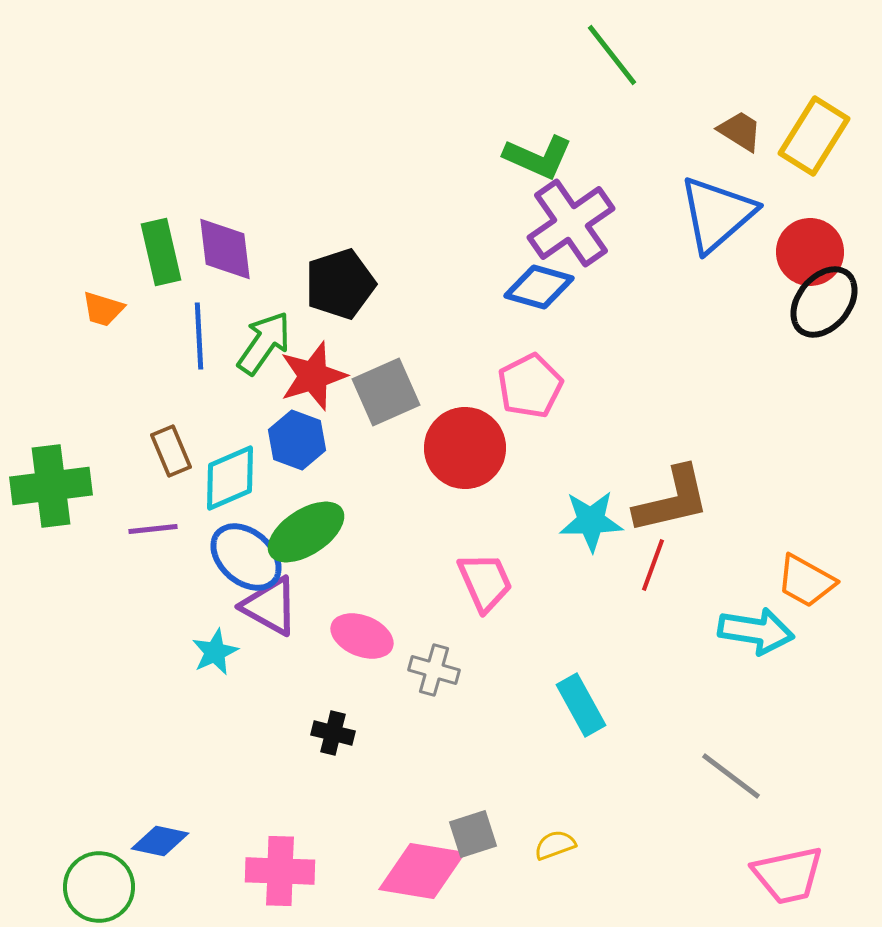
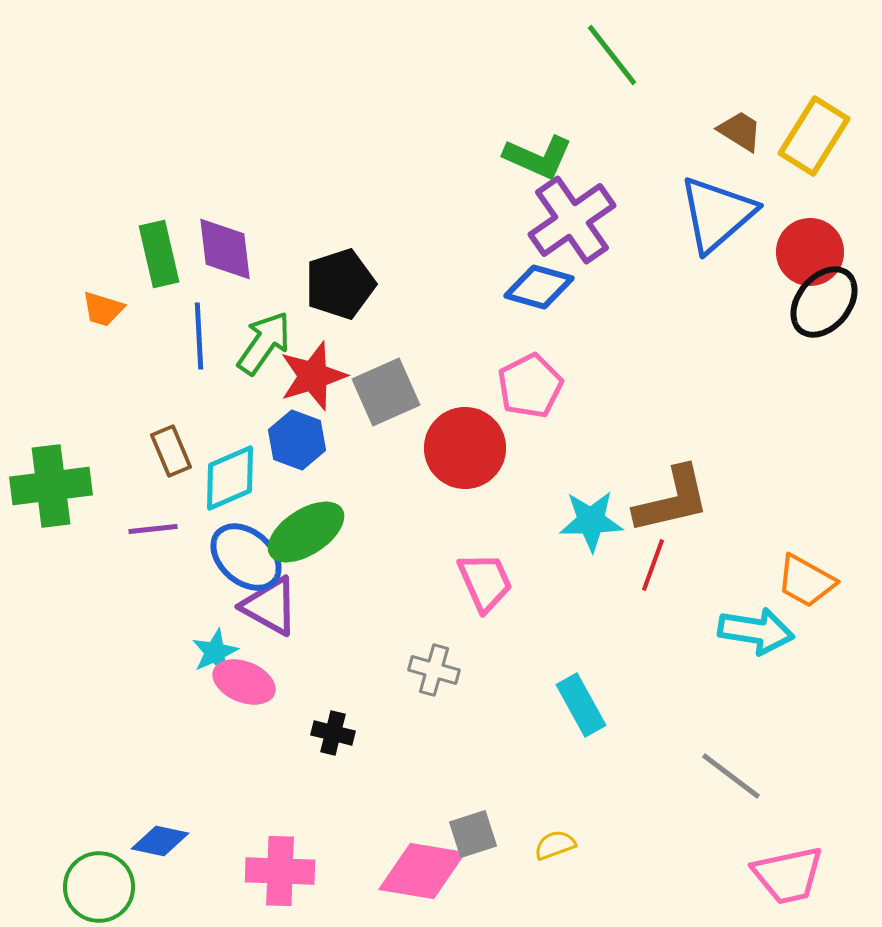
purple cross at (571, 223): moved 1 px right, 3 px up
green rectangle at (161, 252): moved 2 px left, 2 px down
pink ellipse at (362, 636): moved 118 px left, 46 px down
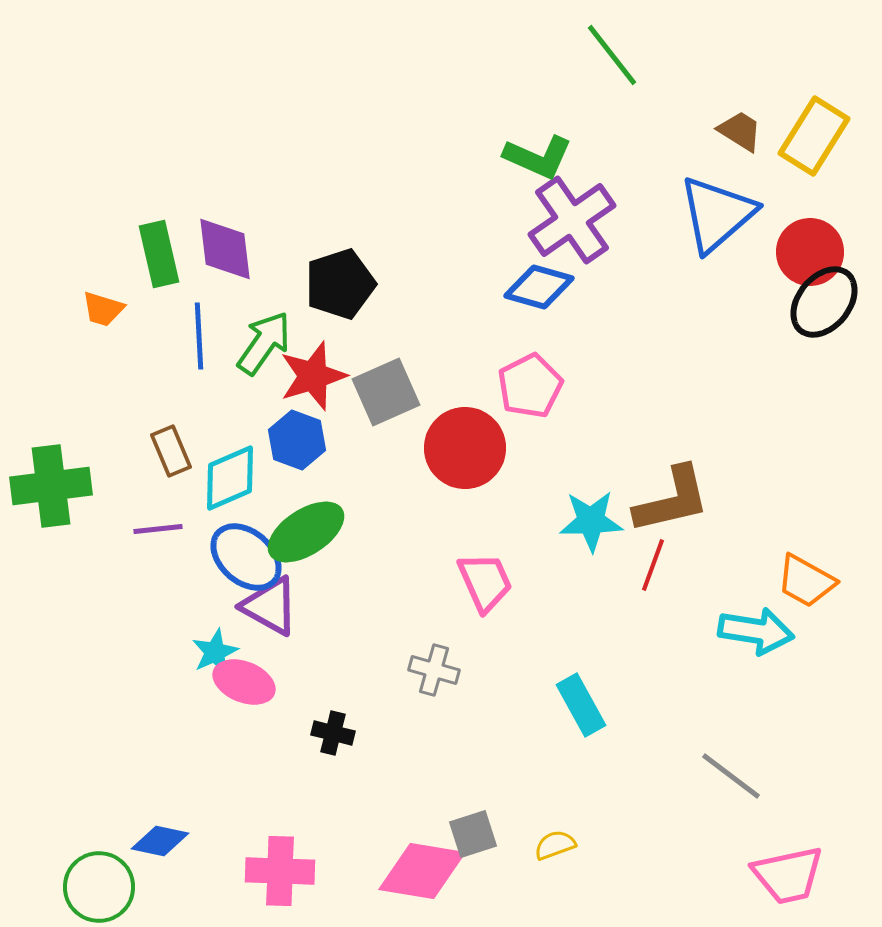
purple line at (153, 529): moved 5 px right
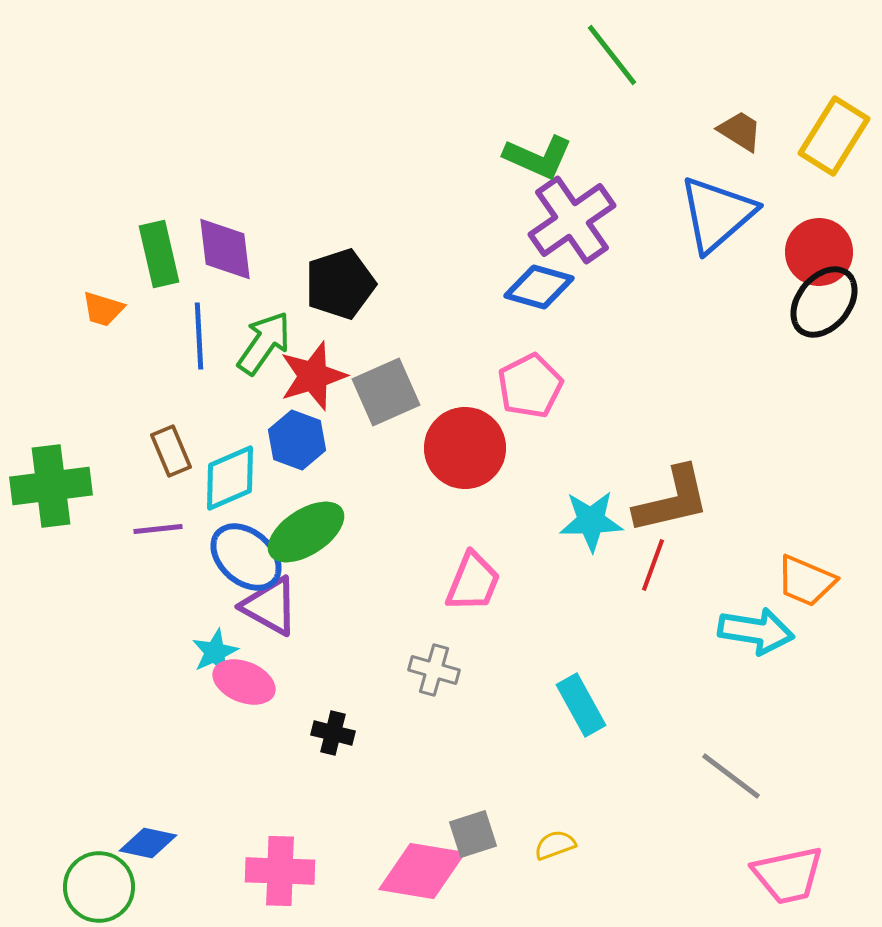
yellow rectangle at (814, 136): moved 20 px right
red circle at (810, 252): moved 9 px right
orange trapezoid at (806, 581): rotated 6 degrees counterclockwise
pink trapezoid at (485, 582): moved 12 px left; rotated 46 degrees clockwise
blue diamond at (160, 841): moved 12 px left, 2 px down
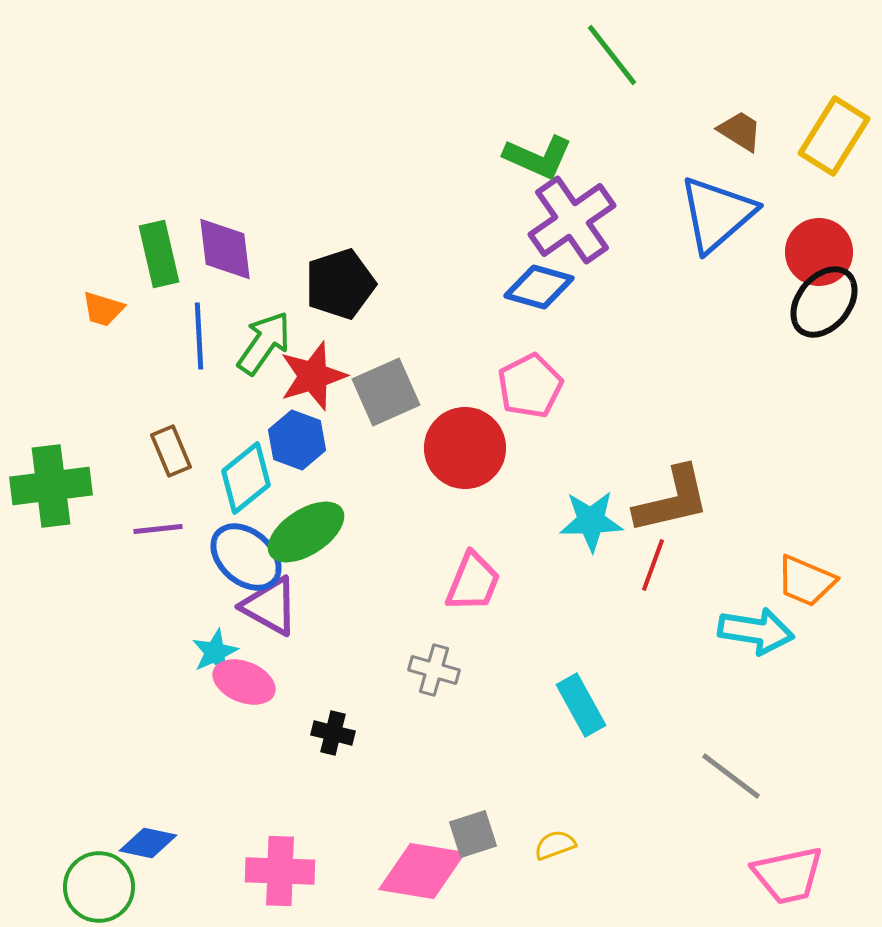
cyan diamond at (230, 478): moved 16 px right; rotated 16 degrees counterclockwise
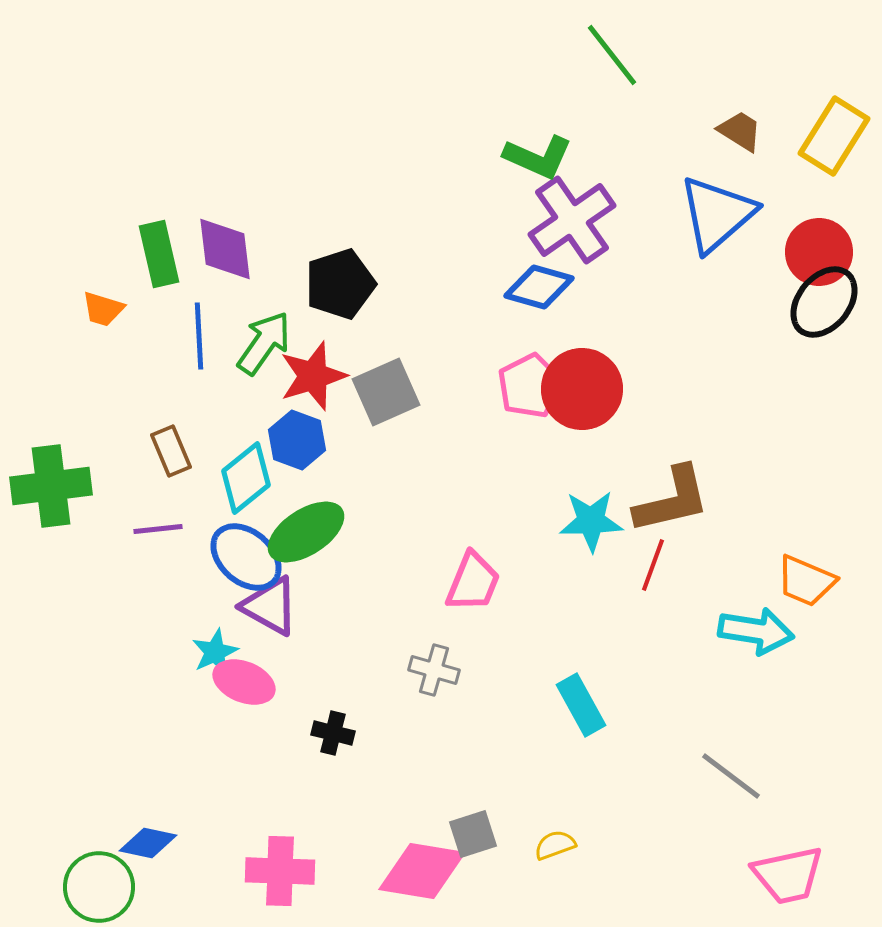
red circle at (465, 448): moved 117 px right, 59 px up
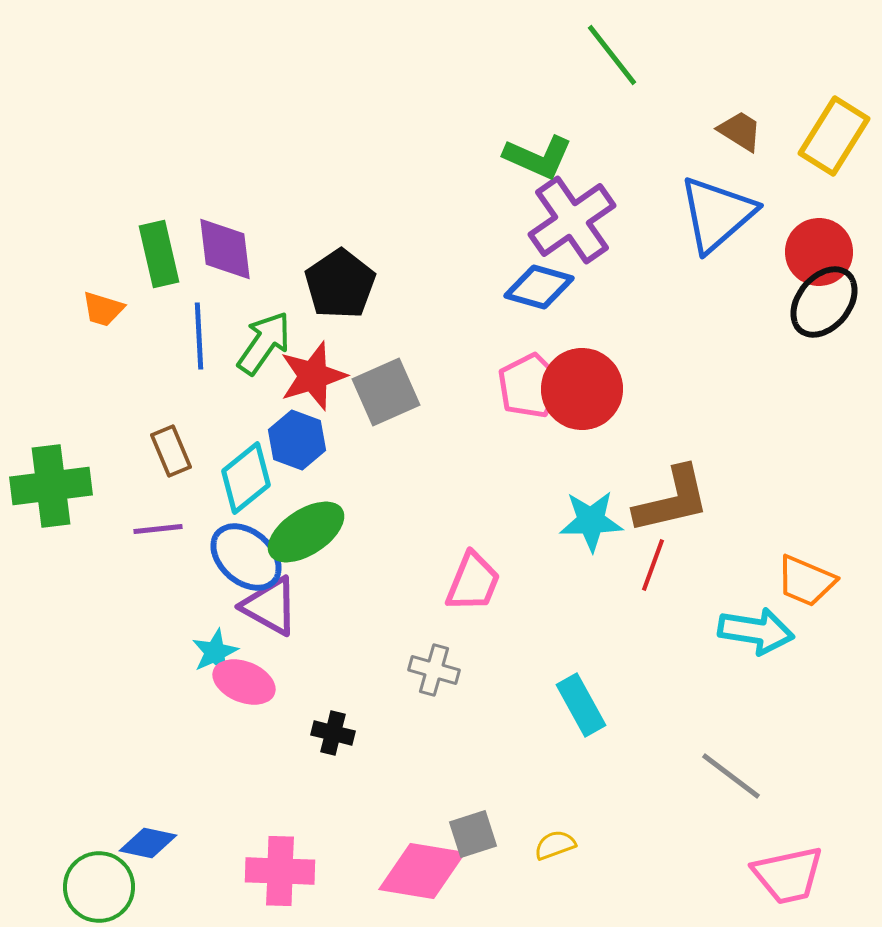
black pentagon at (340, 284): rotated 16 degrees counterclockwise
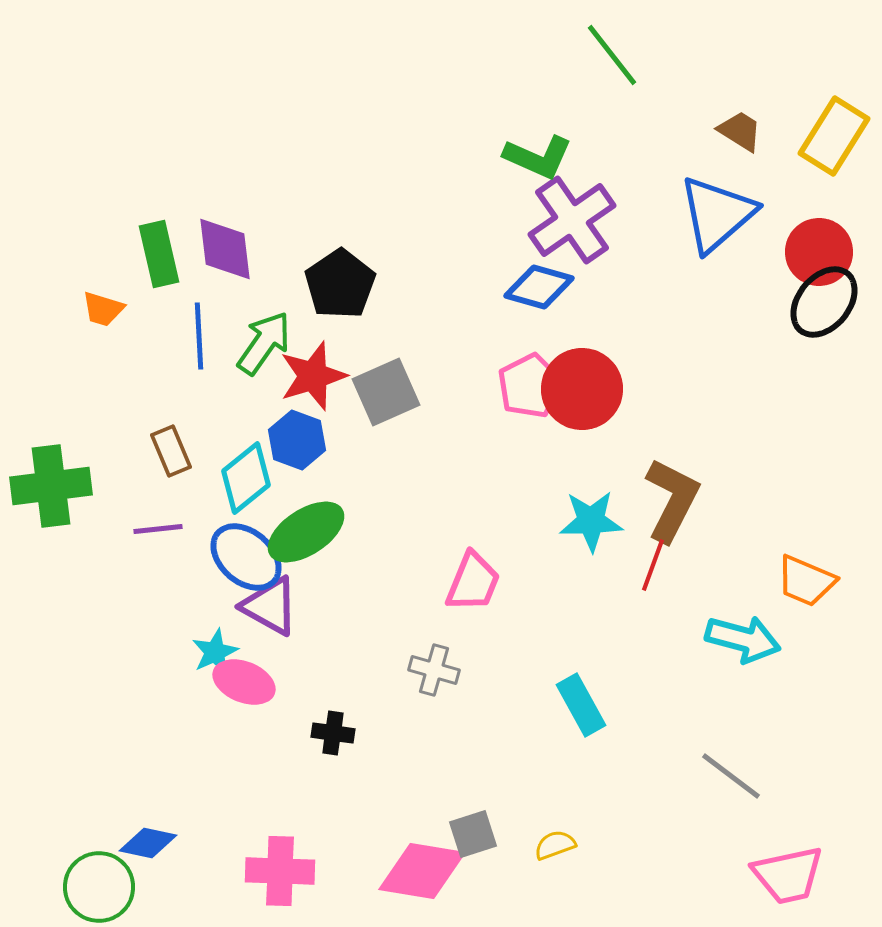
brown L-shape at (672, 500): rotated 50 degrees counterclockwise
cyan arrow at (756, 631): moved 13 px left, 8 px down; rotated 6 degrees clockwise
black cross at (333, 733): rotated 6 degrees counterclockwise
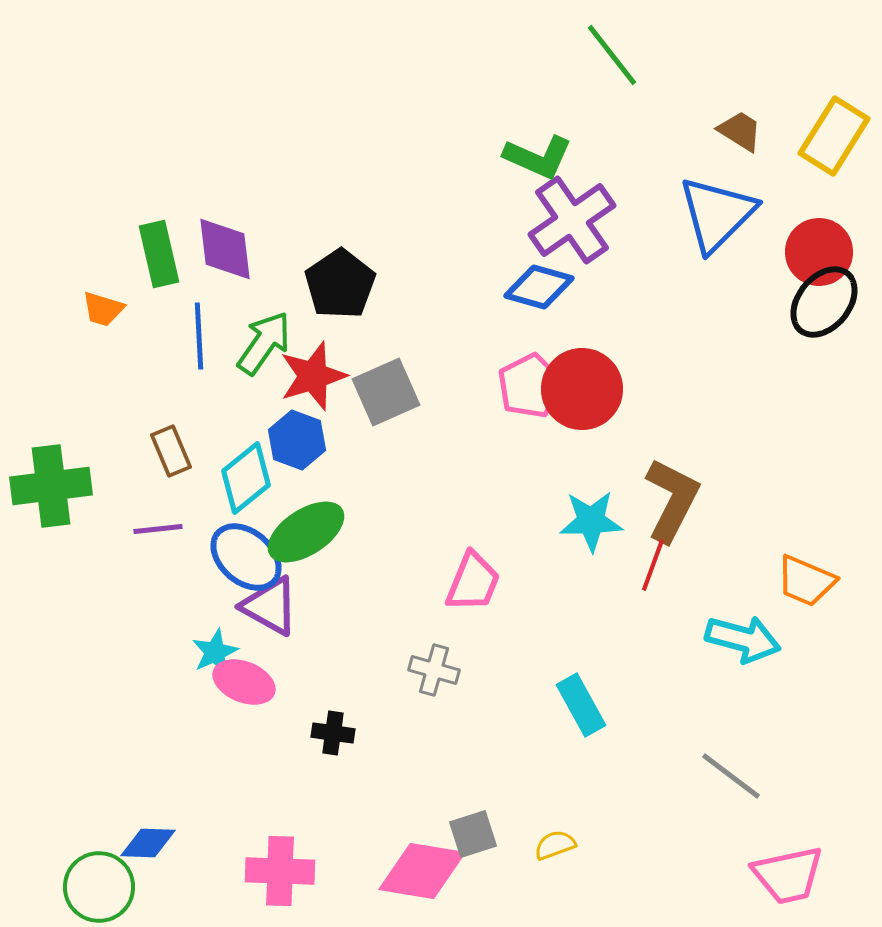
blue triangle at (717, 214): rotated 4 degrees counterclockwise
blue diamond at (148, 843): rotated 10 degrees counterclockwise
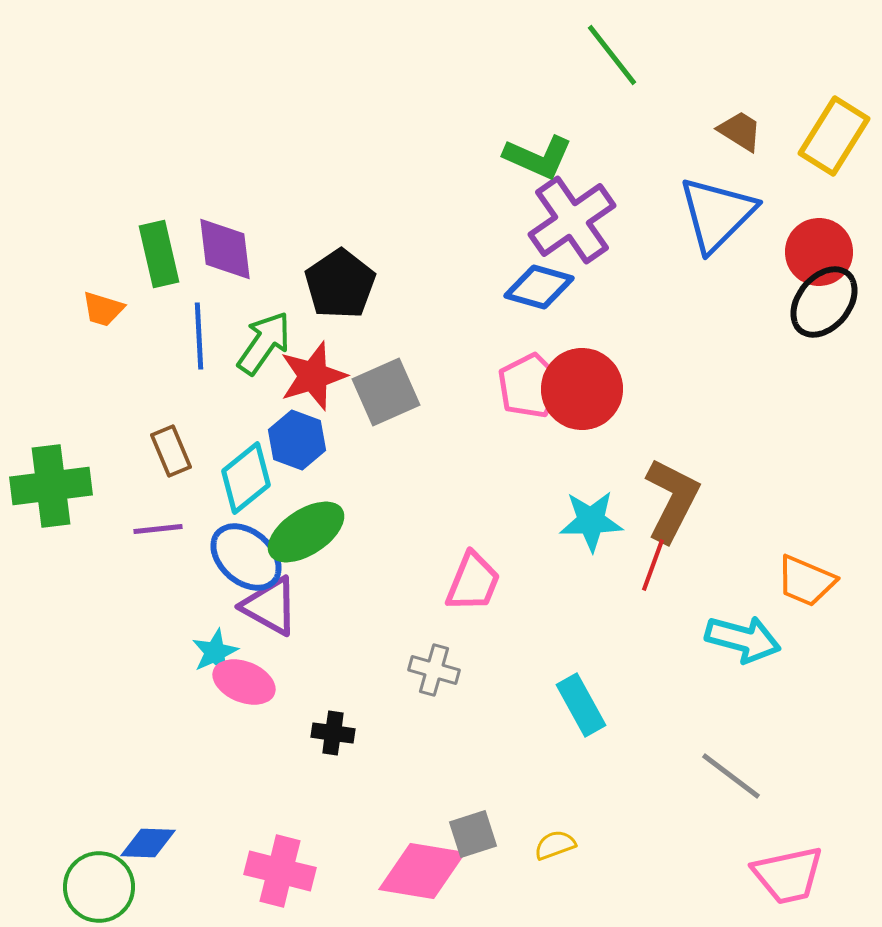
pink cross at (280, 871): rotated 12 degrees clockwise
